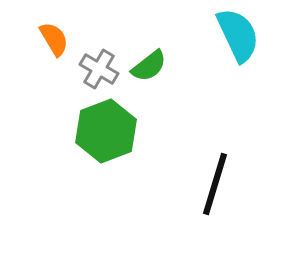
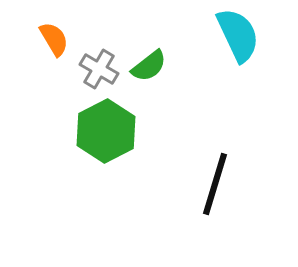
green hexagon: rotated 6 degrees counterclockwise
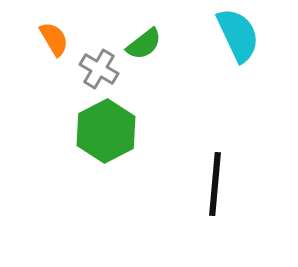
green semicircle: moved 5 px left, 22 px up
black line: rotated 12 degrees counterclockwise
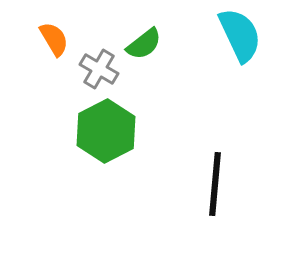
cyan semicircle: moved 2 px right
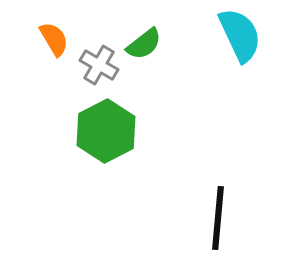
gray cross: moved 4 px up
black line: moved 3 px right, 34 px down
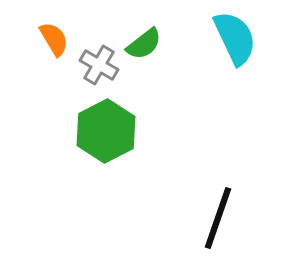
cyan semicircle: moved 5 px left, 3 px down
black line: rotated 14 degrees clockwise
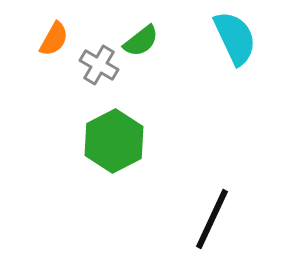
orange semicircle: rotated 60 degrees clockwise
green semicircle: moved 3 px left, 3 px up
green hexagon: moved 8 px right, 10 px down
black line: moved 6 px left, 1 px down; rotated 6 degrees clockwise
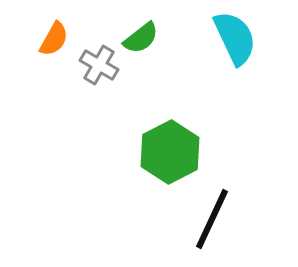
green semicircle: moved 3 px up
green hexagon: moved 56 px right, 11 px down
